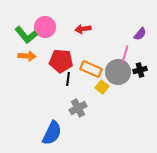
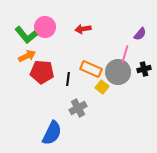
orange arrow: rotated 30 degrees counterclockwise
red pentagon: moved 19 px left, 11 px down
black cross: moved 4 px right, 1 px up
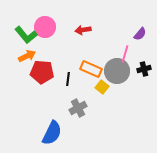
red arrow: moved 1 px down
gray circle: moved 1 px left, 1 px up
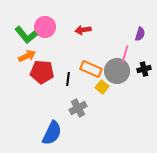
purple semicircle: rotated 24 degrees counterclockwise
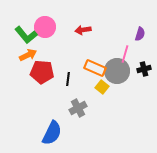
orange arrow: moved 1 px right, 1 px up
orange rectangle: moved 4 px right, 1 px up
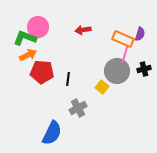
pink circle: moved 7 px left
green L-shape: moved 1 px left, 3 px down; rotated 150 degrees clockwise
orange rectangle: moved 28 px right, 29 px up
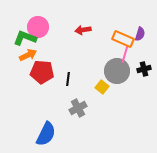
blue semicircle: moved 6 px left, 1 px down
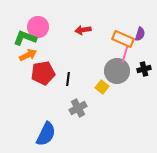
red pentagon: moved 1 px right, 1 px down; rotated 15 degrees counterclockwise
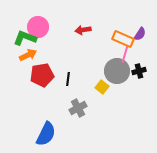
purple semicircle: rotated 16 degrees clockwise
black cross: moved 5 px left, 2 px down
red pentagon: moved 1 px left, 2 px down
